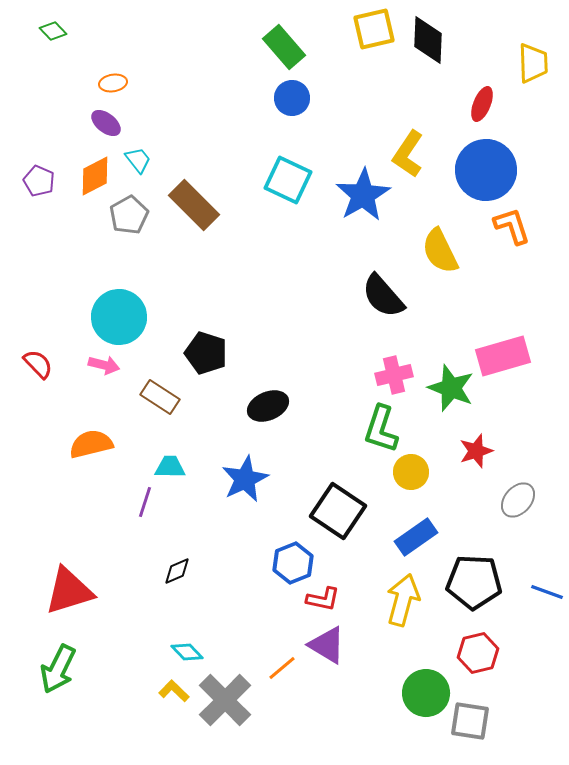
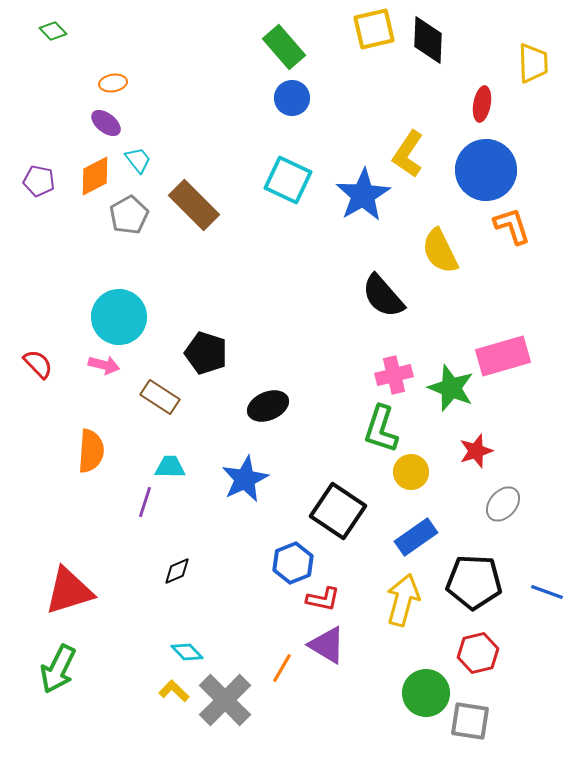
red ellipse at (482, 104): rotated 12 degrees counterclockwise
purple pentagon at (39, 181): rotated 12 degrees counterclockwise
orange semicircle at (91, 444): moved 7 px down; rotated 108 degrees clockwise
gray ellipse at (518, 500): moved 15 px left, 4 px down
orange line at (282, 668): rotated 20 degrees counterclockwise
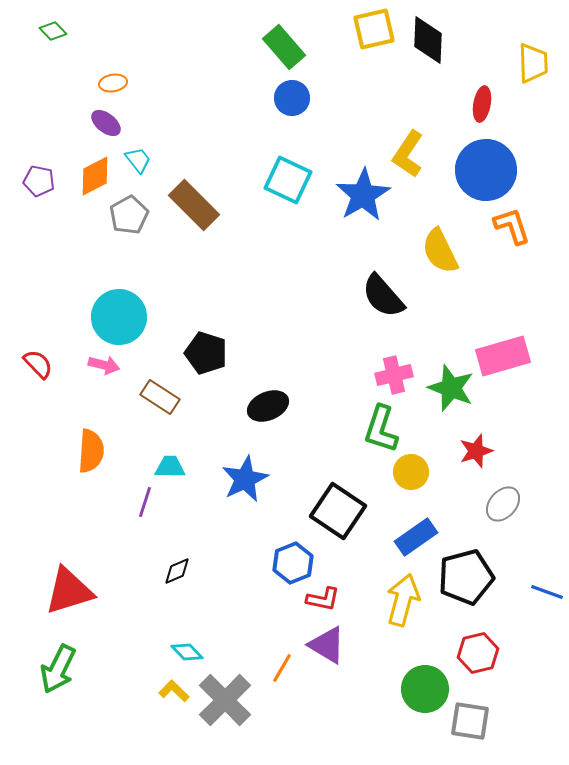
black pentagon at (474, 582): moved 8 px left, 5 px up; rotated 18 degrees counterclockwise
green circle at (426, 693): moved 1 px left, 4 px up
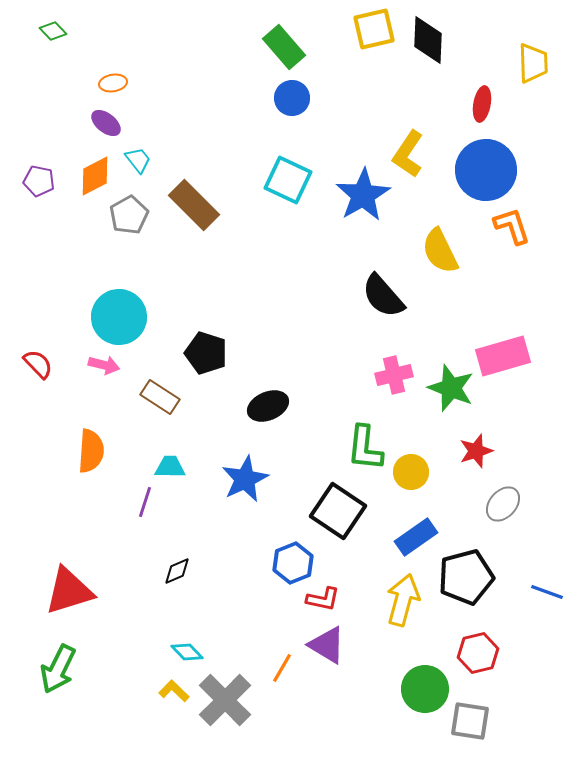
green L-shape at (381, 429): moved 16 px left, 19 px down; rotated 12 degrees counterclockwise
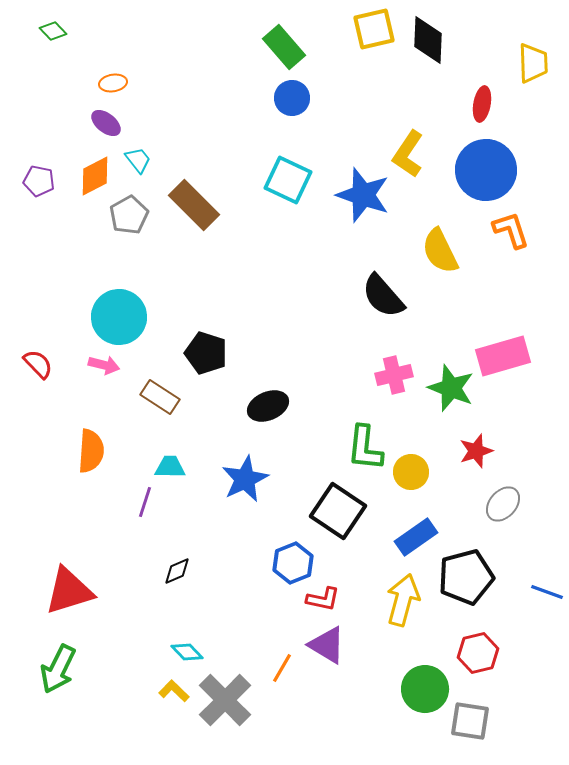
blue star at (363, 195): rotated 22 degrees counterclockwise
orange L-shape at (512, 226): moved 1 px left, 4 px down
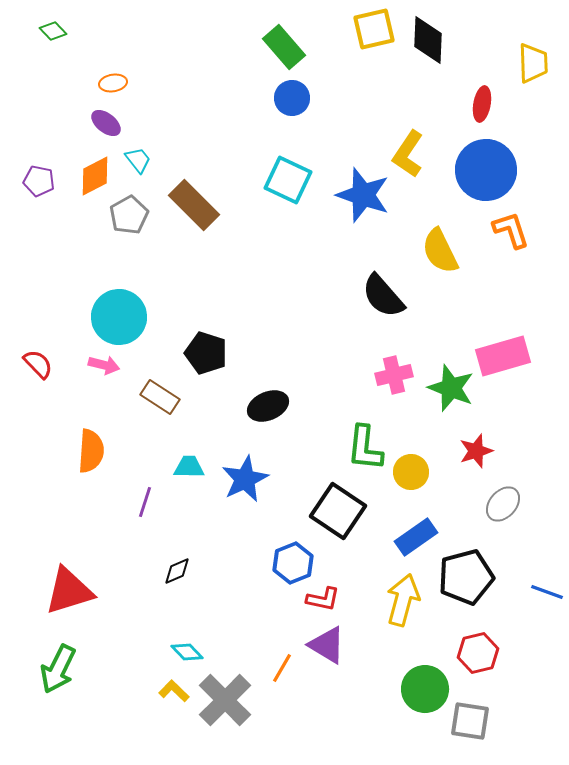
cyan trapezoid at (170, 467): moved 19 px right
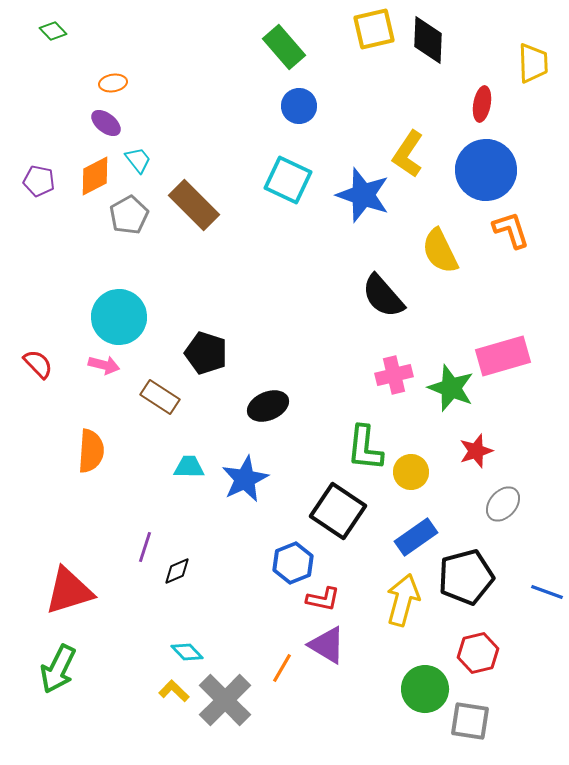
blue circle at (292, 98): moved 7 px right, 8 px down
purple line at (145, 502): moved 45 px down
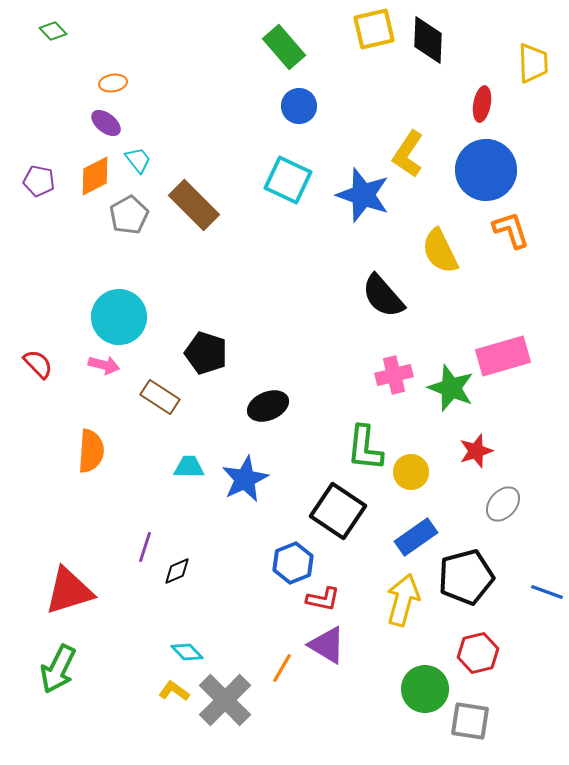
yellow L-shape at (174, 691): rotated 8 degrees counterclockwise
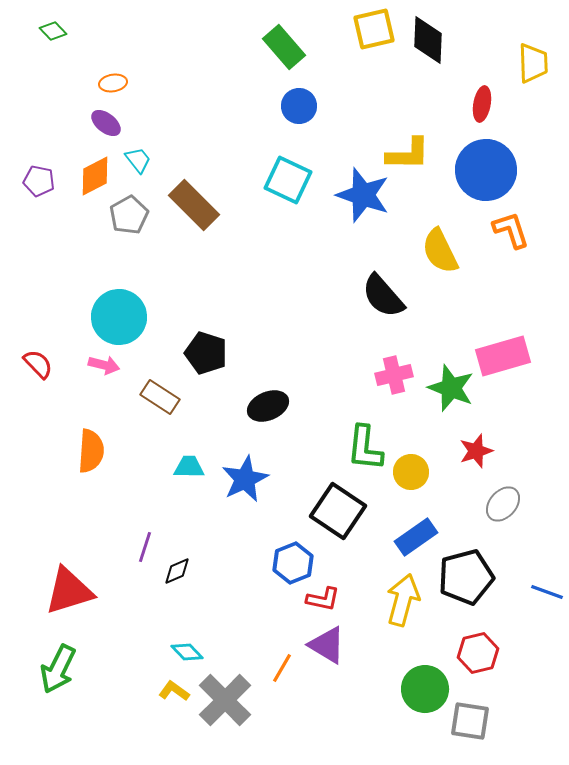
yellow L-shape at (408, 154): rotated 123 degrees counterclockwise
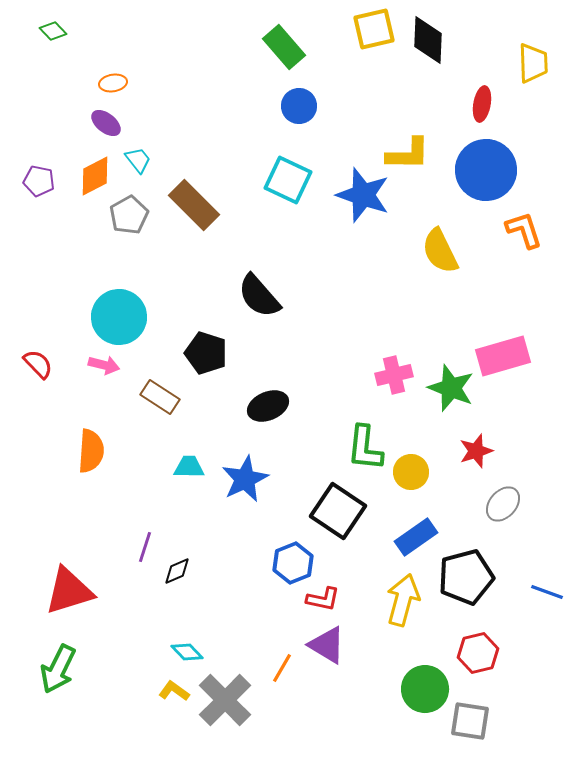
orange L-shape at (511, 230): moved 13 px right
black semicircle at (383, 296): moved 124 px left
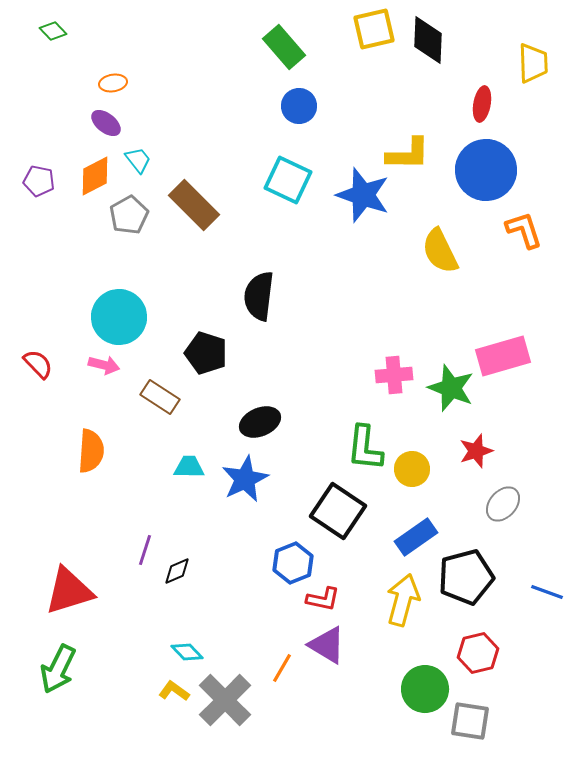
black semicircle at (259, 296): rotated 48 degrees clockwise
pink cross at (394, 375): rotated 9 degrees clockwise
black ellipse at (268, 406): moved 8 px left, 16 px down
yellow circle at (411, 472): moved 1 px right, 3 px up
purple line at (145, 547): moved 3 px down
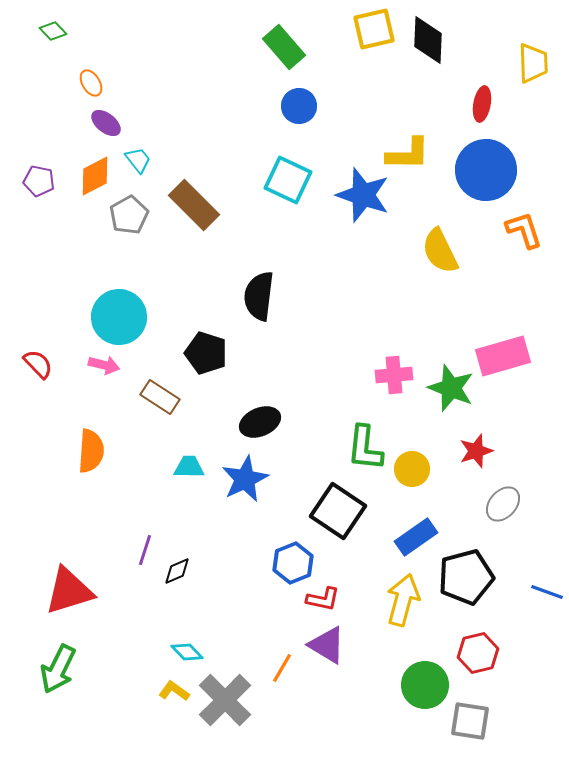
orange ellipse at (113, 83): moved 22 px left; rotated 68 degrees clockwise
green circle at (425, 689): moved 4 px up
